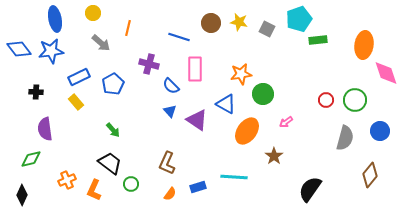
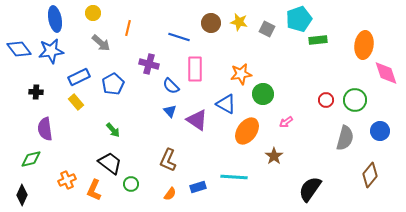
brown L-shape at (167, 163): moved 1 px right, 3 px up
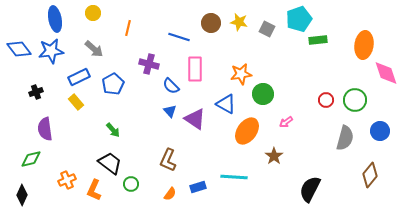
gray arrow at (101, 43): moved 7 px left, 6 px down
black cross at (36, 92): rotated 24 degrees counterclockwise
purple triangle at (197, 120): moved 2 px left, 1 px up
black semicircle at (310, 189): rotated 8 degrees counterclockwise
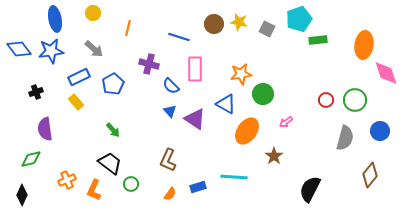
brown circle at (211, 23): moved 3 px right, 1 px down
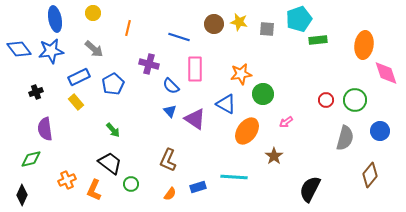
gray square at (267, 29): rotated 21 degrees counterclockwise
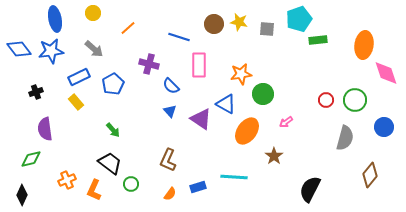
orange line at (128, 28): rotated 35 degrees clockwise
pink rectangle at (195, 69): moved 4 px right, 4 px up
purple triangle at (195, 119): moved 6 px right
blue circle at (380, 131): moved 4 px right, 4 px up
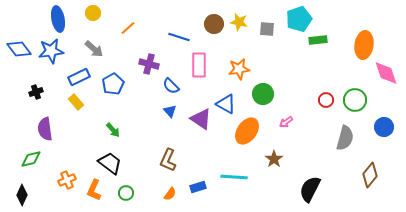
blue ellipse at (55, 19): moved 3 px right
orange star at (241, 74): moved 2 px left, 5 px up
brown star at (274, 156): moved 3 px down
green circle at (131, 184): moved 5 px left, 9 px down
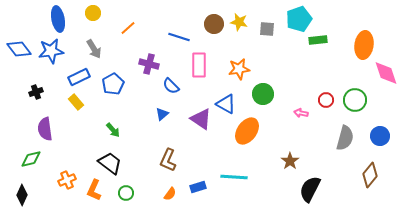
gray arrow at (94, 49): rotated 18 degrees clockwise
blue triangle at (170, 111): moved 8 px left, 3 px down; rotated 32 degrees clockwise
pink arrow at (286, 122): moved 15 px right, 9 px up; rotated 48 degrees clockwise
blue circle at (384, 127): moved 4 px left, 9 px down
brown star at (274, 159): moved 16 px right, 2 px down
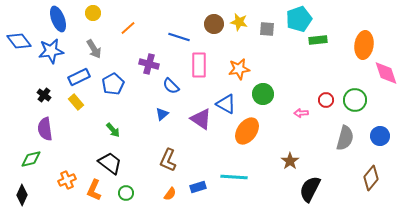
blue ellipse at (58, 19): rotated 10 degrees counterclockwise
blue diamond at (19, 49): moved 8 px up
black cross at (36, 92): moved 8 px right, 3 px down; rotated 32 degrees counterclockwise
pink arrow at (301, 113): rotated 16 degrees counterclockwise
brown diamond at (370, 175): moved 1 px right, 3 px down
